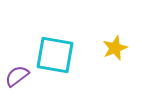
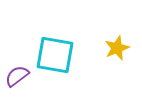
yellow star: moved 2 px right
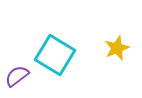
cyan square: rotated 21 degrees clockwise
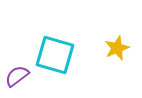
cyan square: rotated 15 degrees counterclockwise
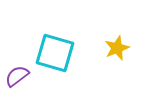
cyan square: moved 2 px up
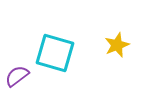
yellow star: moved 3 px up
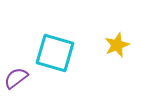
purple semicircle: moved 1 px left, 2 px down
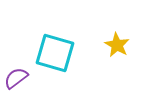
yellow star: rotated 20 degrees counterclockwise
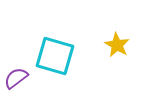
cyan square: moved 3 px down
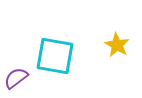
cyan square: rotated 6 degrees counterclockwise
